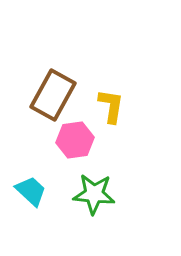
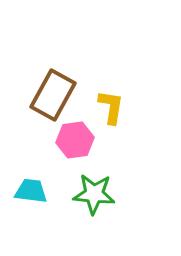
yellow L-shape: moved 1 px down
cyan trapezoid: rotated 36 degrees counterclockwise
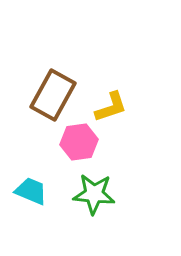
yellow L-shape: rotated 63 degrees clockwise
pink hexagon: moved 4 px right, 2 px down
cyan trapezoid: rotated 16 degrees clockwise
